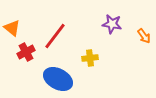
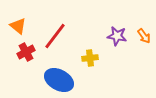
purple star: moved 5 px right, 12 px down
orange triangle: moved 6 px right, 2 px up
blue ellipse: moved 1 px right, 1 px down
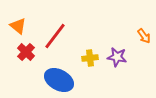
purple star: moved 21 px down
red cross: rotated 18 degrees counterclockwise
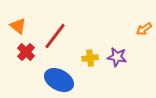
orange arrow: moved 7 px up; rotated 91 degrees clockwise
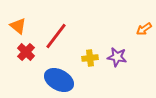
red line: moved 1 px right
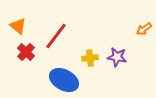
blue ellipse: moved 5 px right
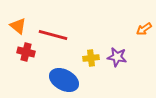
red line: moved 3 px left, 1 px up; rotated 68 degrees clockwise
red cross: rotated 30 degrees counterclockwise
yellow cross: moved 1 px right
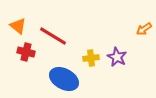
red line: moved 1 px down; rotated 16 degrees clockwise
purple star: rotated 18 degrees clockwise
blue ellipse: moved 1 px up
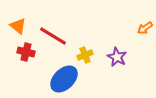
orange arrow: moved 1 px right, 1 px up
yellow cross: moved 6 px left, 3 px up; rotated 14 degrees counterclockwise
blue ellipse: rotated 72 degrees counterclockwise
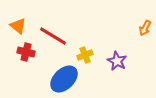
orange arrow: rotated 28 degrees counterclockwise
purple star: moved 4 px down
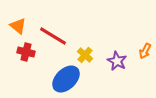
orange arrow: moved 23 px down
yellow cross: rotated 28 degrees counterclockwise
blue ellipse: moved 2 px right
